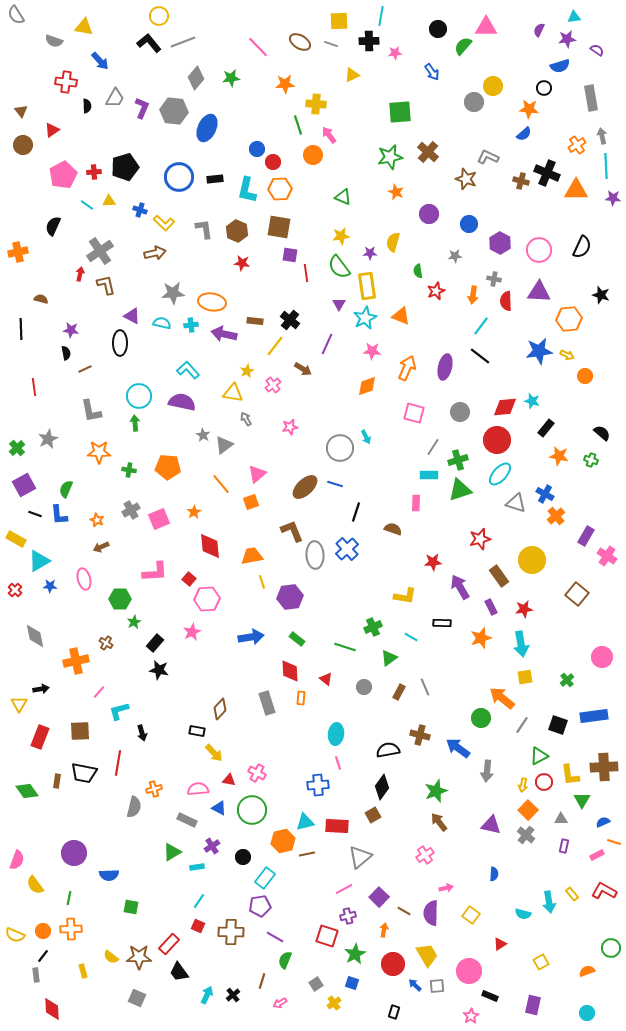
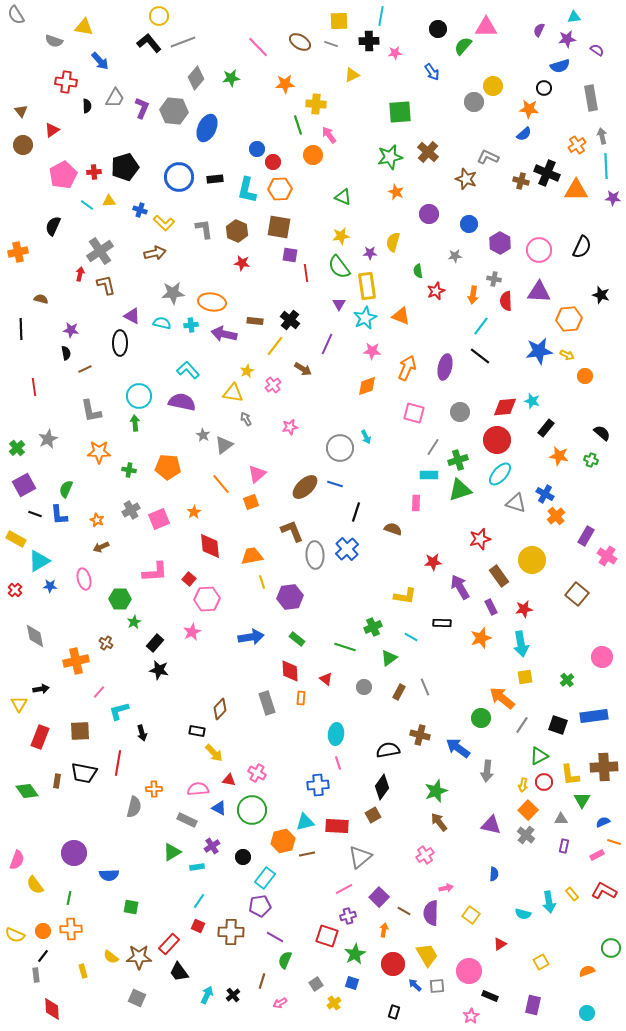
orange cross at (154, 789): rotated 14 degrees clockwise
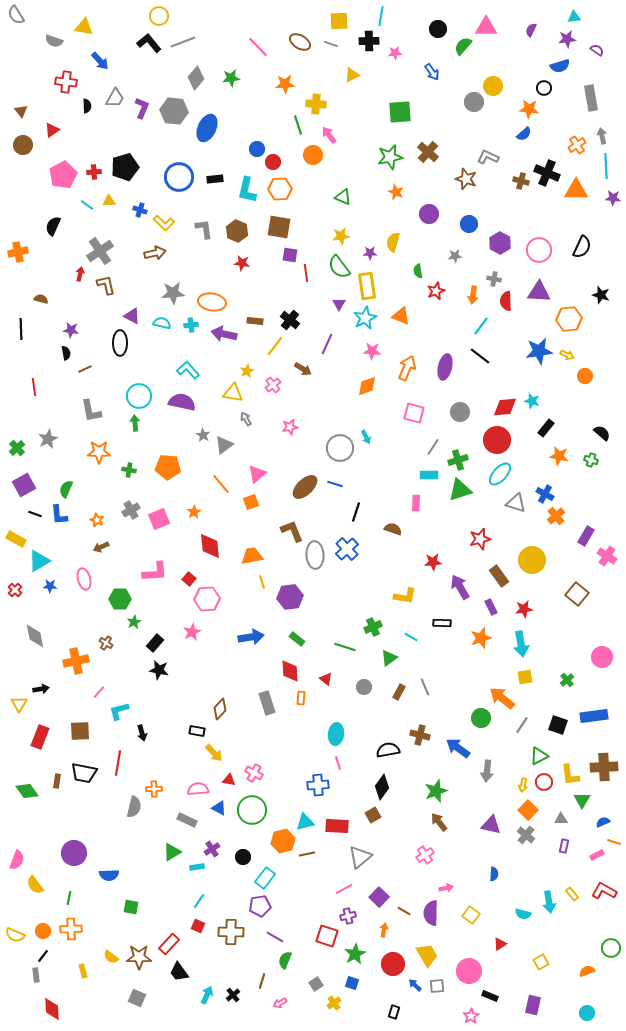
purple semicircle at (539, 30): moved 8 px left
pink cross at (257, 773): moved 3 px left
purple cross at (212, 846): moved 3 px down
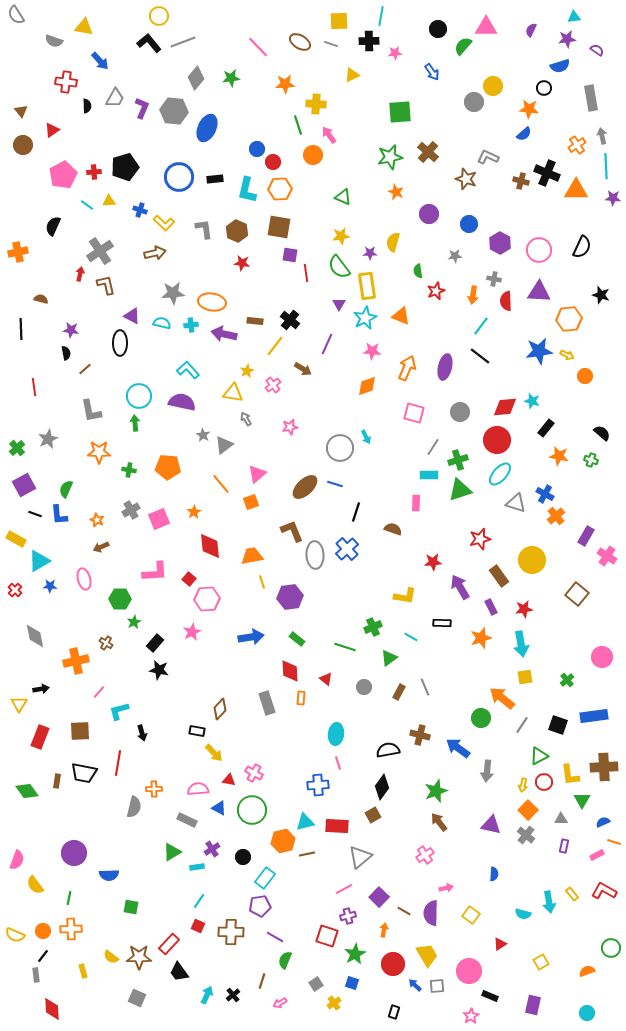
brown line at (85, 369): rotated 16 degrees counterclockwise
